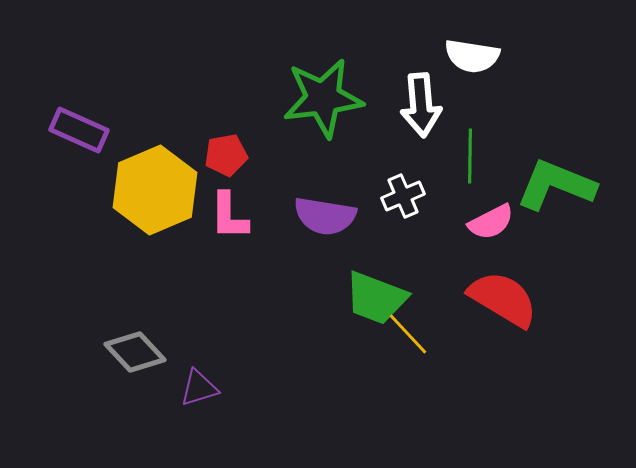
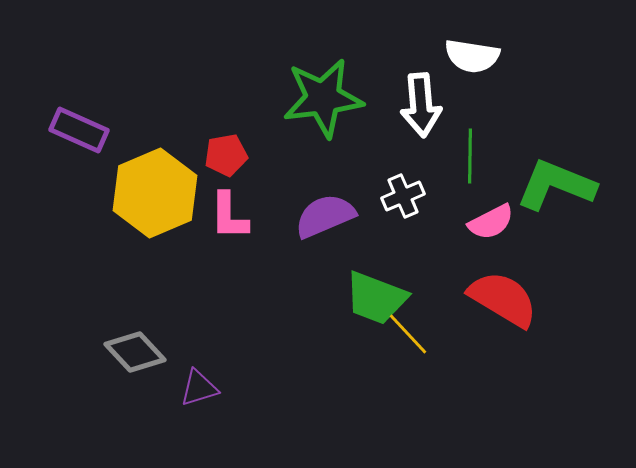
yellow hexagon: moved 3 px down
purple semicircle: rotated 148 degrees clockwise
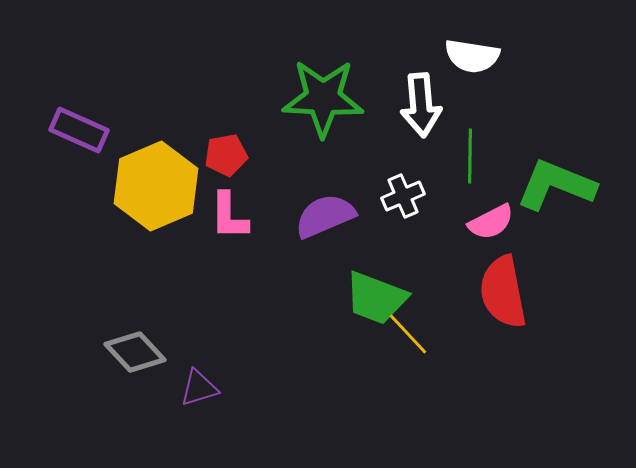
green star: rotated 10 degrees clockwise
yellow hexagon: moved 1 px right, 7 px up
red semicircle: moved 7 px up; rotated 132 degrees counterclockwise
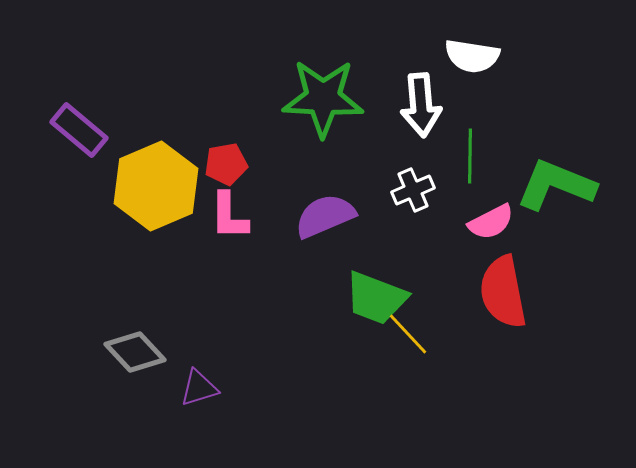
purple rectangle: rotated 16 degrees clockwise
red pentagon: moved 9 px down
white cross: moved 10 px right, 6 px up
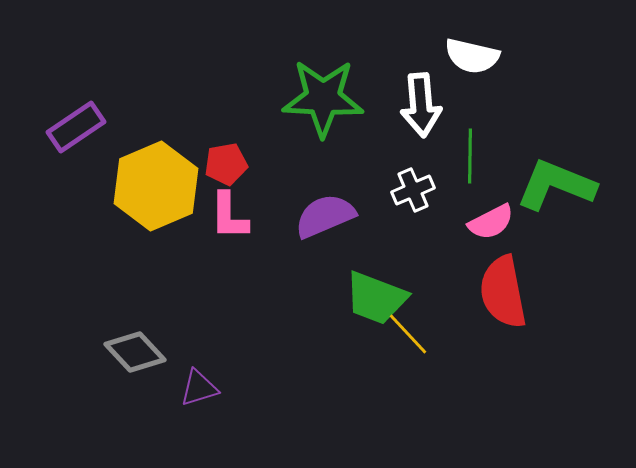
white semicircle: rotated 4 degrees clockwise
purple rectangle: moved 3 px left, 3 px up; rotated 74 degrees counterclockwise
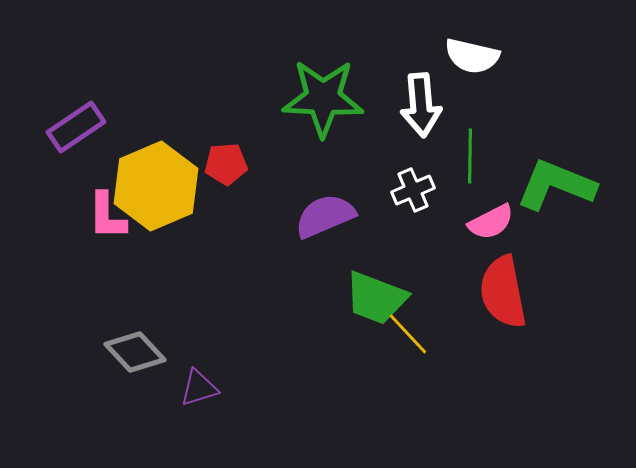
red pentagon: rotated 6 degrees clockwise
pink L-shape: moved 122 px left
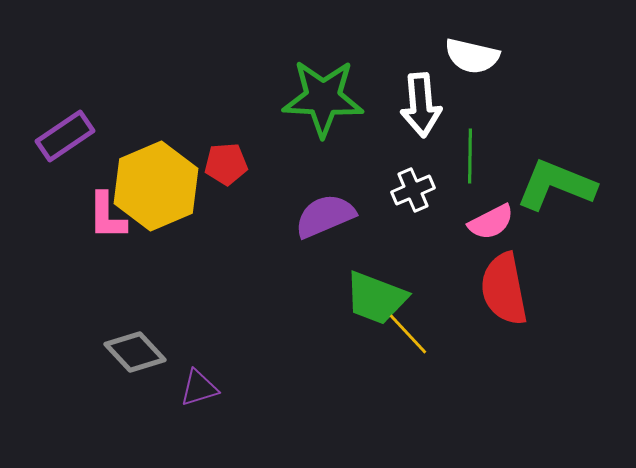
purple rectangle: moved 11 px left, 9 px down
red semicircle: moved 1 px right, 3 px up
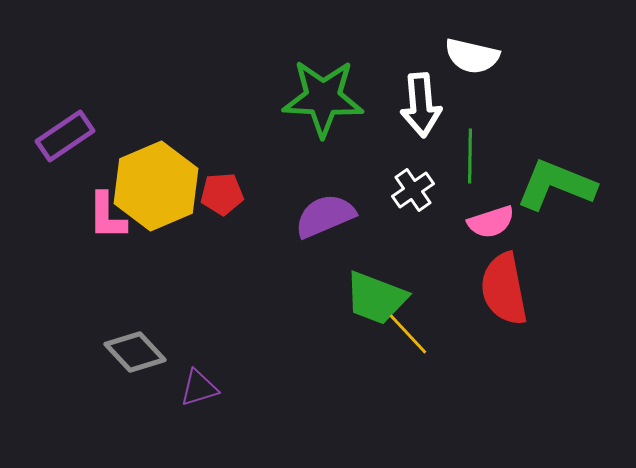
red pentagon: moved 4 px left, 30 px down
white cross: rotated 12 degrees counterclockwise
pink semicircle: rotated 9 degrees clockwise
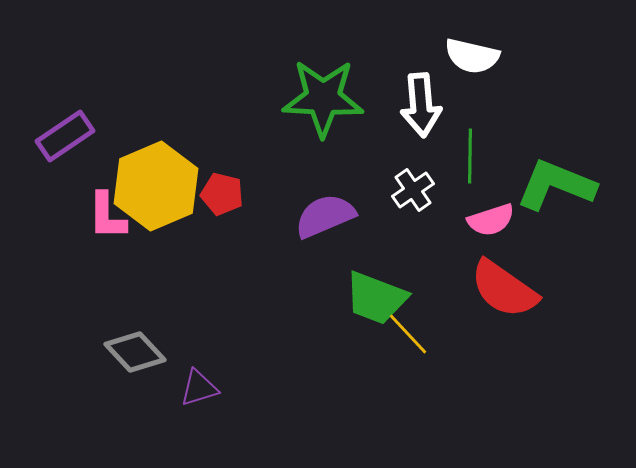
red pentagon: rotated 18 degrees clockwise
pink semicircle: moved 2 px up
red semicircle: rotated 44 degrees counterclockwise
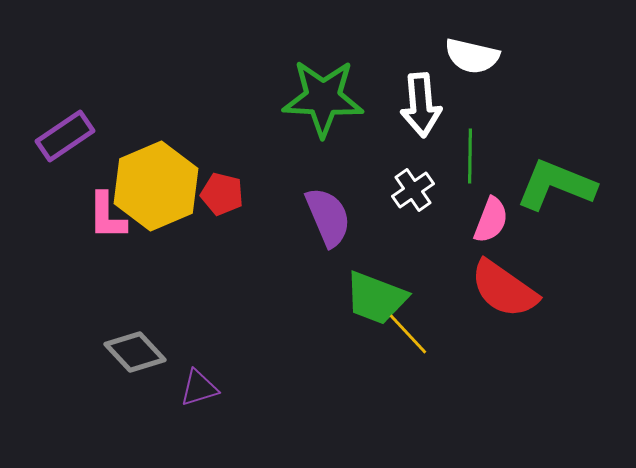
purple semicircle: moved 3 px right, 1 px down; rotated 90 degrees clockwise
pink semicircle: rotated 51 degrees counterclockwise
